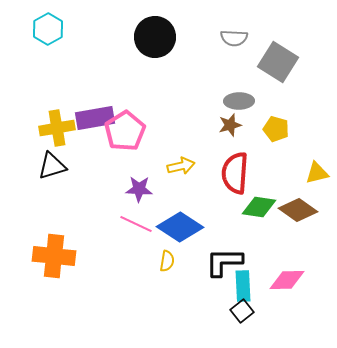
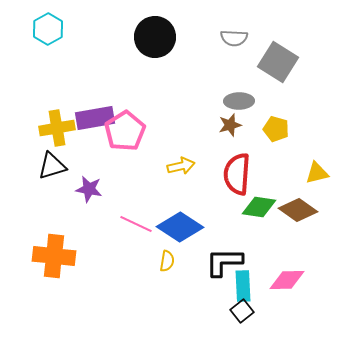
red semicircle: moved 2 px right, 1 px down
purple star: moved 50 px left; rotated 8 degrees clockwise
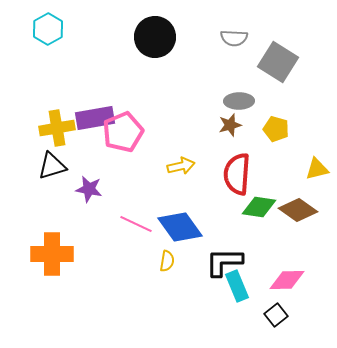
pink pentagon: moved 2 px left, 1 px down; rotated 9 degrees clockwise
yellow triangle: moved 4 px up
blue diamond: rotated 21 degrees clockwise
orange cross: moved 2 px left, 2 px up; rotated 6 degrees counterclockwise
cyan rectangle: moved 6 px left; rotated 20 degrees counterclockwise
black square: moved 34 px right, 4 px down
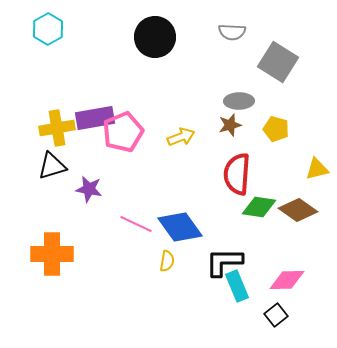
gray semicircle: moved 2 px left, 6 px up
yellow arrow: moved 29 px up; rotated 8 degrees counterclockwise
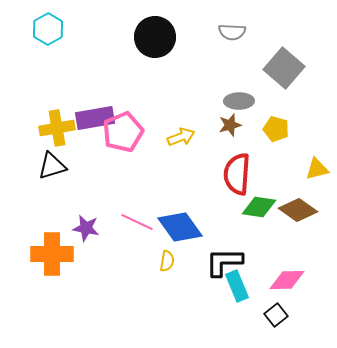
gray square: moved 6 px right, 6 px down; rotated 9 degrees clockwise
purple star: moved 3 px left, 39 px down
pink line: moved 1 px right, 2 px up
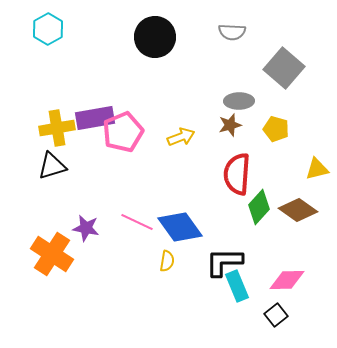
green diamond: rotated 56 degrees counterclockwise
orange cross: rotated 33 degrees clockwise
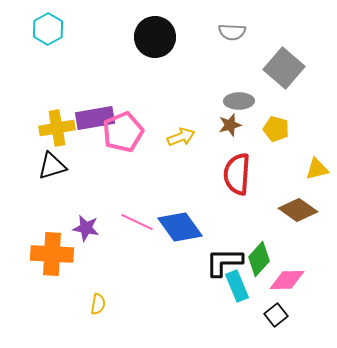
green diamond: moved 52 px down
orange cross: rotated 30 degrees counterclockwise
yellow semicircle: moved 69 px left, 43 px down
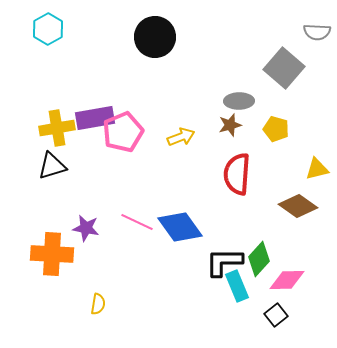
gray semicircle: moved 85 px right
brown diamond: moved 4 px up
